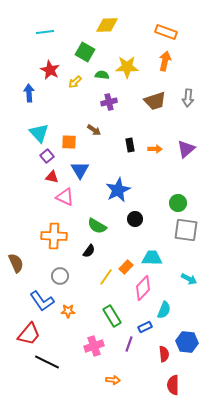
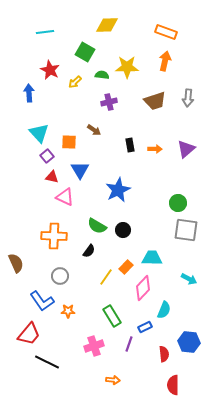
black circle at (135, 219): moved 12 px left, 11 px down
blue hexagon at (187, 342): moved 2 px right
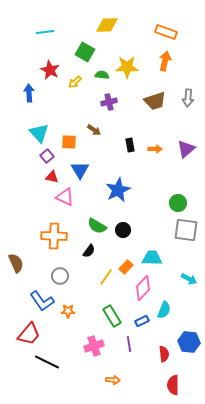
blue rectangle at (145, 327): moved 3 px left, 6 px up
purple line at (129, 344): rotated 28 degrees counterclockwise
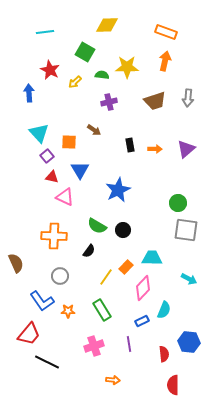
green rectangle at (112, 316): moved 10 px left, 6 px up
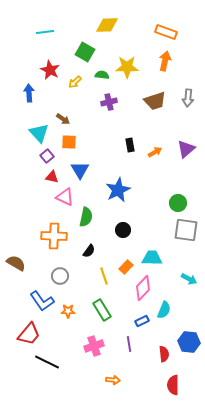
brown arrow at (94, 130): moved 31 px left, 11 px up
orange arrow at (155, 149): moved 3 px down; rotated 32 degrees counterclockwise
green semicircle at (97, 226): moved 11 px left, 9 px up; rotated 108 degrees counterclockwise
brown semicircle at (16, 263): rotated 36 degrees counterclockwise
yellow line at (106, 277): moved 2 px left, 1 px up; rotated 54 degrees counterclockwise
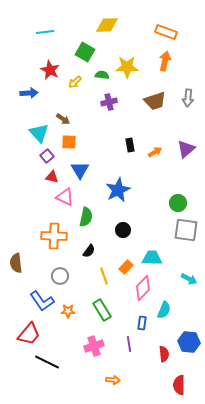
blue arrow at (29, 93): rotated 90 degrees clockwise
brown semicircle at (16, 263): rotated 126 degrees counterclockwise
blue rectangle at (142, 321): moved 2 px down; rotated 56 degrees counterclockwise
red semicircle at (173, 385): moved 6 px right
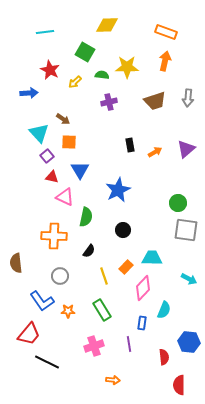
red semicircle at (164, 354): moved 3 px down
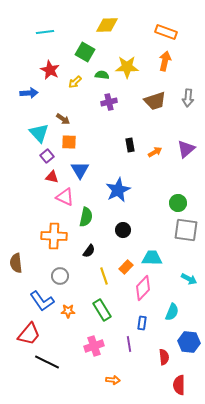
cyan semicircle at (164, 310): moved 8 px right, 2 px down
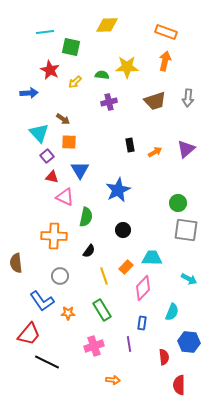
green square at (85, 52): moved 14 px left, 5 px up; rotated 18 degrees counterclockwise
orange star at (68, 311): moved 2 px down
